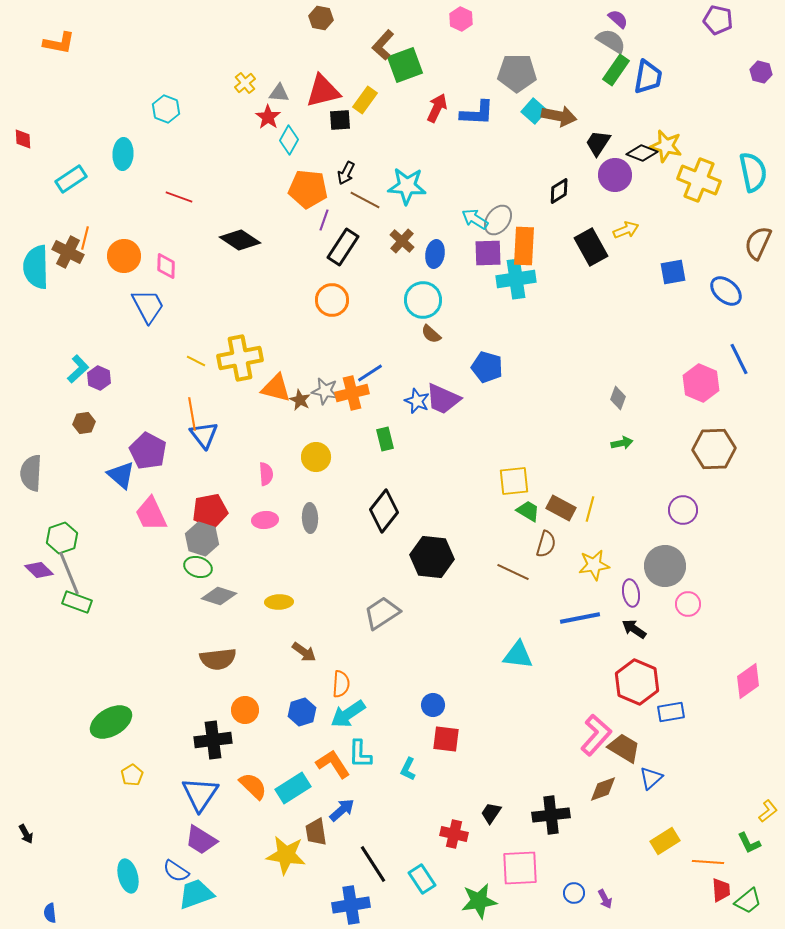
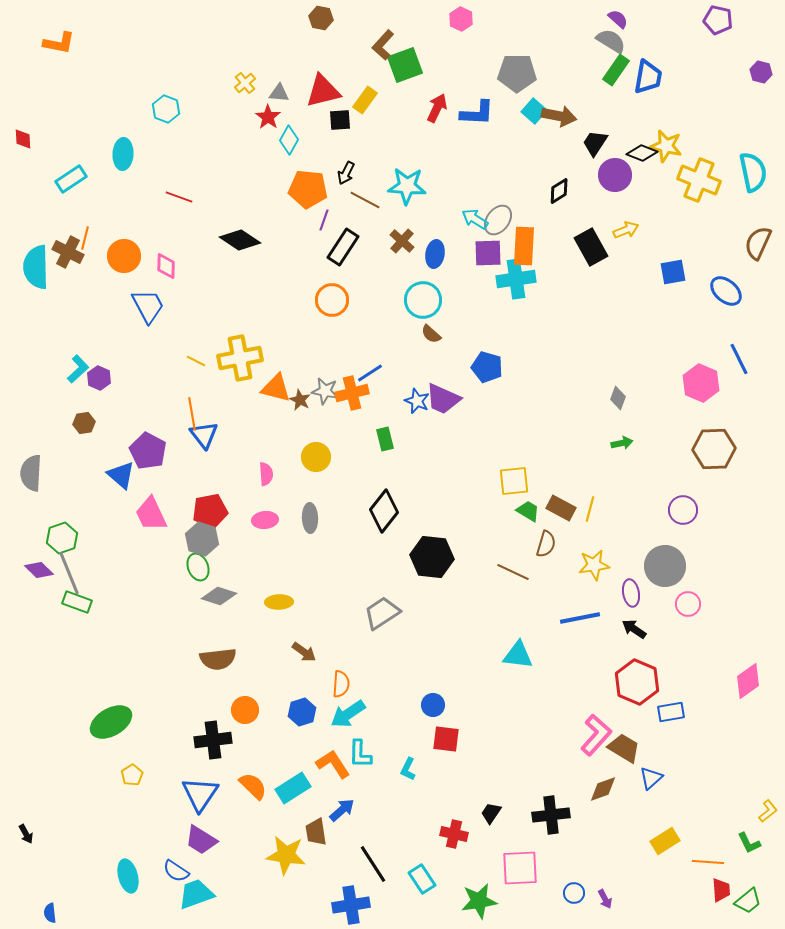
black trapezoid at (598, 143): moved 3 px left
green ellipse at (198, 567): rotated 52 degrees clockwise
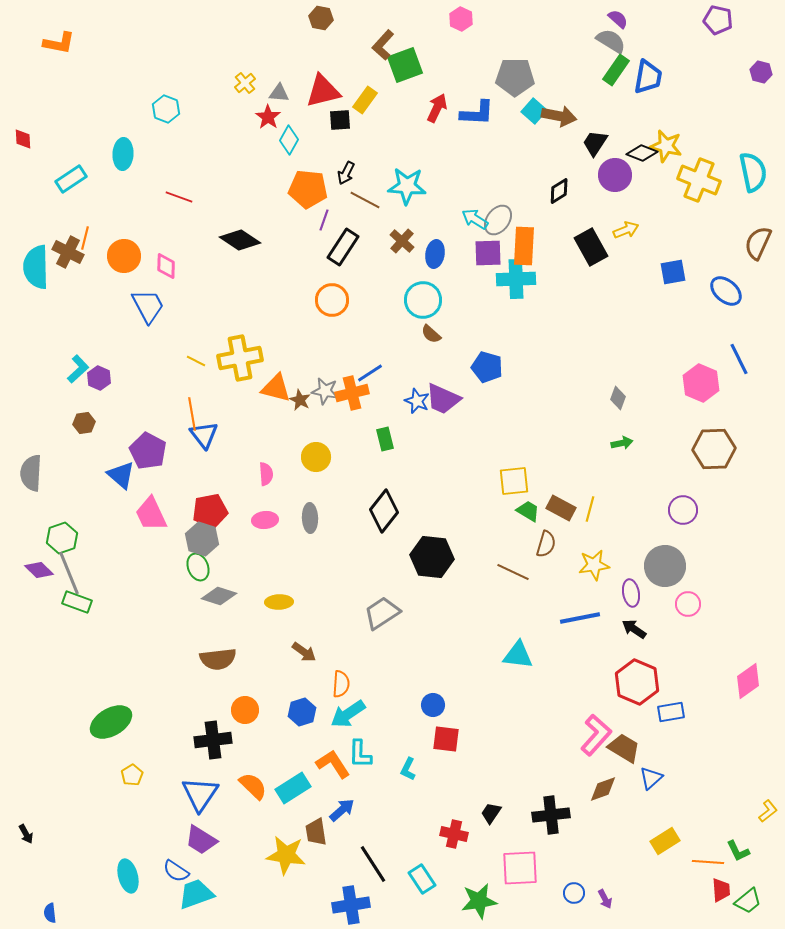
gray pentagon at (517, 73): moved 2 px left, 4 px down
cyan cross at (516, 279): rotated 6 degrees clockwise
green L-shape at (749, 843): moved 11 px left, 8 px down
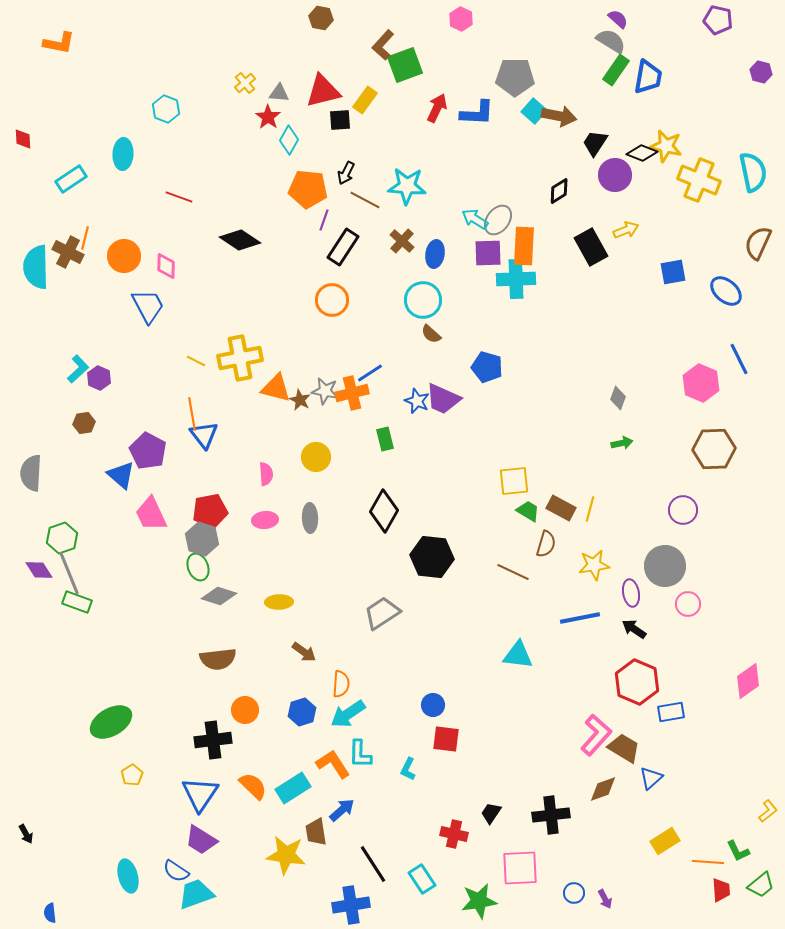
black diamond at (384, 511): rotated 9 degrees counterclockwise
purple diamond at (39, 570): rotated 12 degrees clockwise
green trapezoid at (748, 901): moved 13 px right, 16 px up
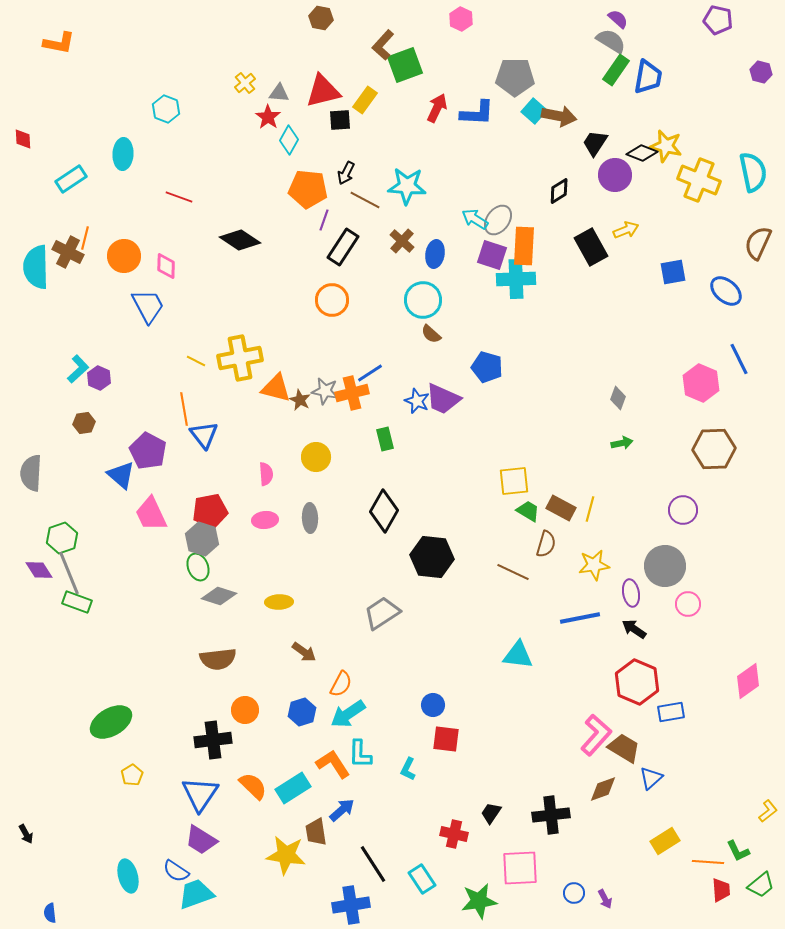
purple square at (488, 253): moved 4 px right, 2 px down; rotated 20 degrees clockwise
orange line at (192, 414): moved 8 px left, 5 px up
orange semicircle at (341, 684): rotated 24 degrees clockwise
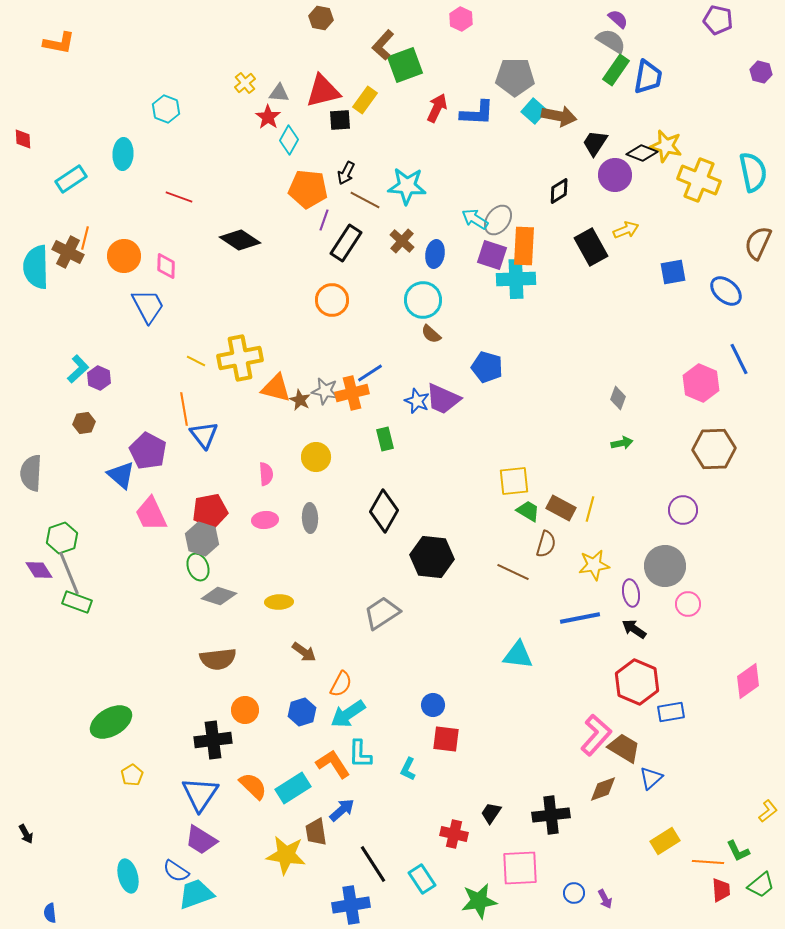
black rectangle at (343, 247): moved 3 px right, 4 px up
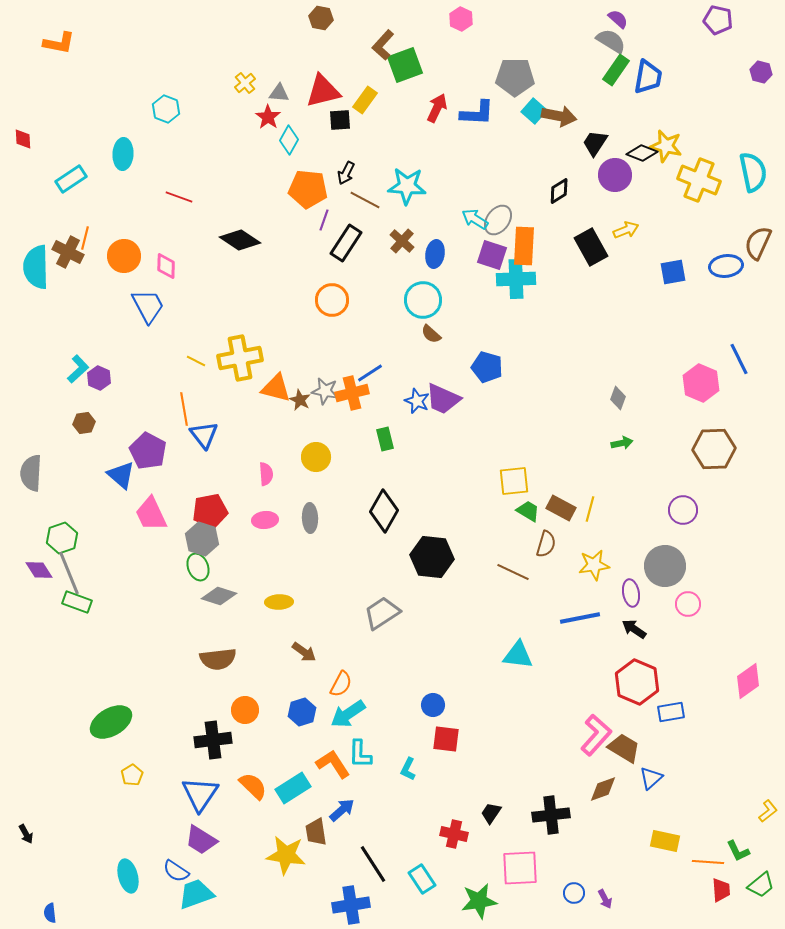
blue ellipse at (726, 291): moved 25 px up; rotated 48 degrees counterclockwise
yellow rectangle at (665, 841): rotated 44 degrees clockwise
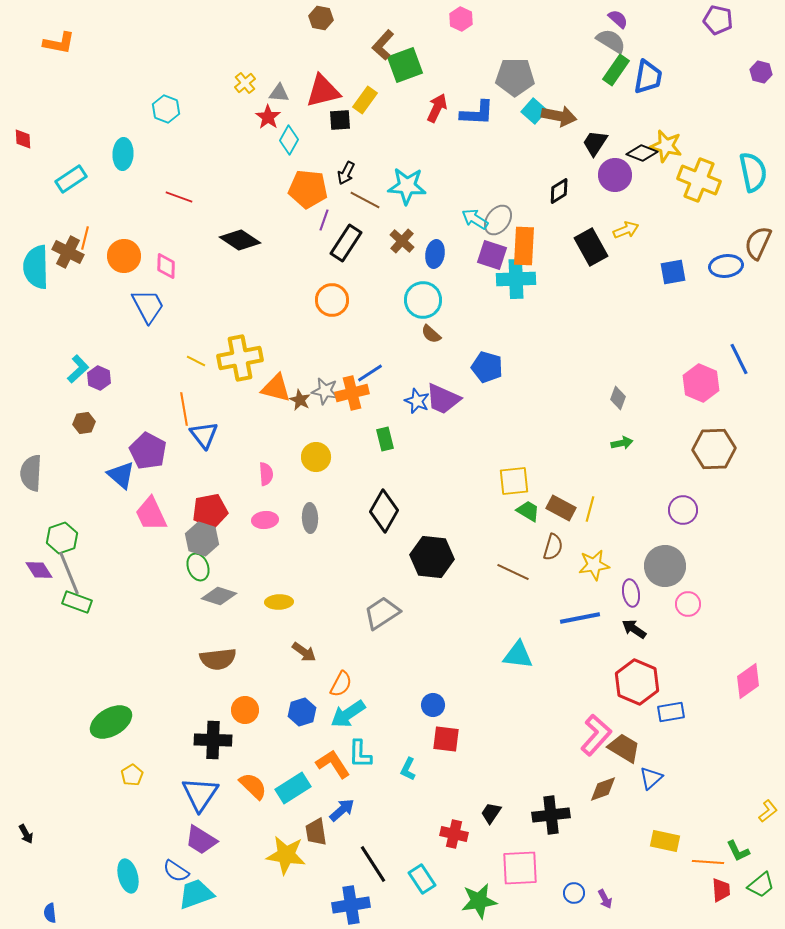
brown semicircle at (546, 544): moved 7 px right, 3 px down
black cross at (213, 740): rotated 9 degrees clockwise
